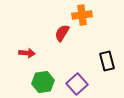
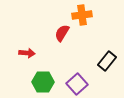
black rectangle: rotated 54 degrees clockwise
green hexagon: rotated 10 degrees clockwise
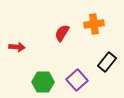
orange cross: moved 12 px right, 9 px down
red arrow: moved 10 px left, 6 px up
black rectangle: moved 1 px down
purple square: moved 4 px up
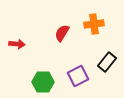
red arrow: moved 3 px up
purple square: moved 1 px right, 4 px up; rotated 15 degrees clockwise
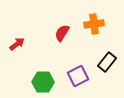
red arrow: rotated 42 degrees counterclockwise
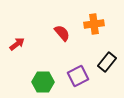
red semicircle: rotated 108 degrees clockwise
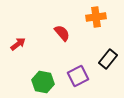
orange cross: moved 2 px right, 7 px up
red arrow: moved 1 px right
black rectangle: moved 1 px right, 3 px up
green hexagon: rotated 10 degrees clockwise
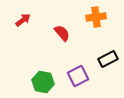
red arrow: moved 5 px right, 24 px up
black rectangle: rotated 24 degrees clockwise
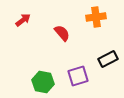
purple square: rotated 10 degrees clockwise
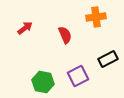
red arrow: moved 2 px right, 8 px down
red semicircle: moved 3 px right, 2 px down; rotated 18 degrees clockwise
purple square: rotated 10 degrees counterclockwise
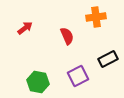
red semicircle: moved 2 px right, 1 px down
green hexagon: moved 5 px left
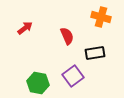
orange cross: moved 5 px right; rotated 24 degrees clockwise
black rectangle: moved 13 px left, 6 px up; rotated 18 degrees clockwise
purple square: moved 5 px left; rotated 10 degrees counterclockwise
green hexagon: moved 1 px down
